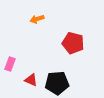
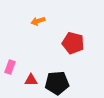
orange arrow: moved 1 px right, 2 px down
pink rectangle: moved 3 px down
red triangle: rotated 24 degrees counterclockwise
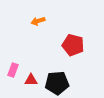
red pentagon: moved 2 px down
pink rectangle: moved 3 px right, 3 px down
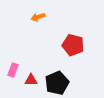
orange arrow: moved 4 px up
black pentagon: rotated 20 degrees counterclockwise
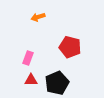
red pentagon: moved 3 px left, 2 px down
pink rectangle: moved 15 px right, 12 px up
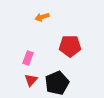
orange arrow: moved 4 px right
red pentagon: moved 1 px up; rotated 15 degrees counterclockwise
red triangle: rotated 48 degrees counterclockwise
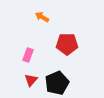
orange arrow: rotated 48 degrees clockwise
red pentagon: moved 3 px left, 2 px up
pink rectangle: moved 3 px up
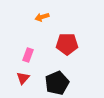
orange arrow: rotated 48 degrees counterclockwise
red triangle: moved 8 px left, 2 px up
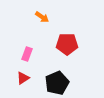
orange arrow: rotated 128 degrees counterclockwise
pink rectangle: moved 1 px left, 1 px up
red triangle: rotated 16 degrees clockwise
